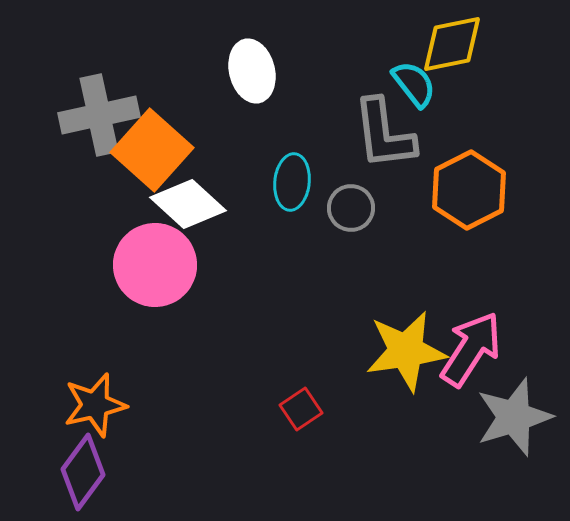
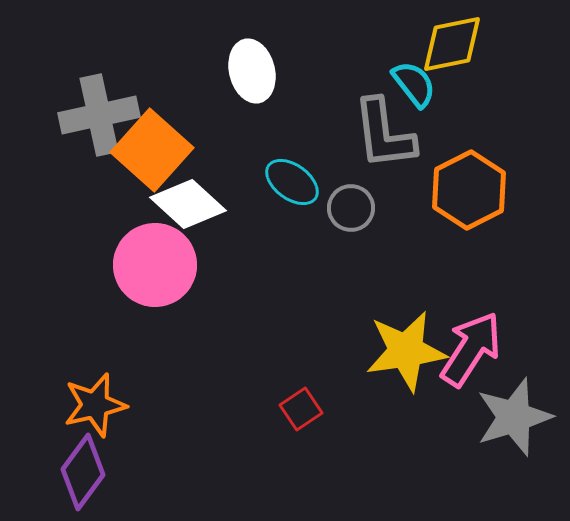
cyan ellipse: rotated 60 degrees counterclockwise
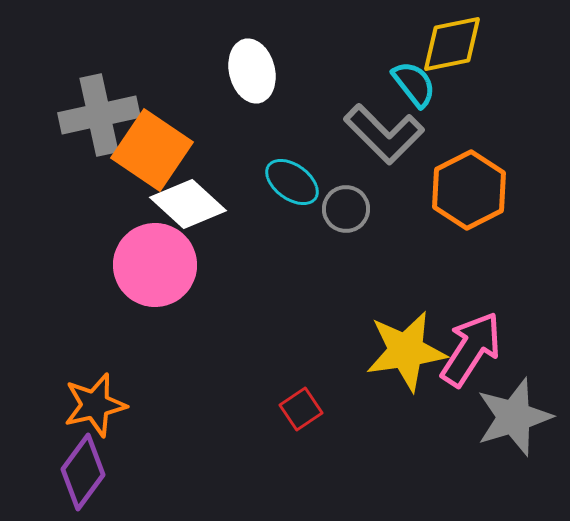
gray L-shape: rotated 38 degrees counterclockwise
orange square: rotated 8 degrees counterclockwise
gray circle: moved 5 px left, 1 px down
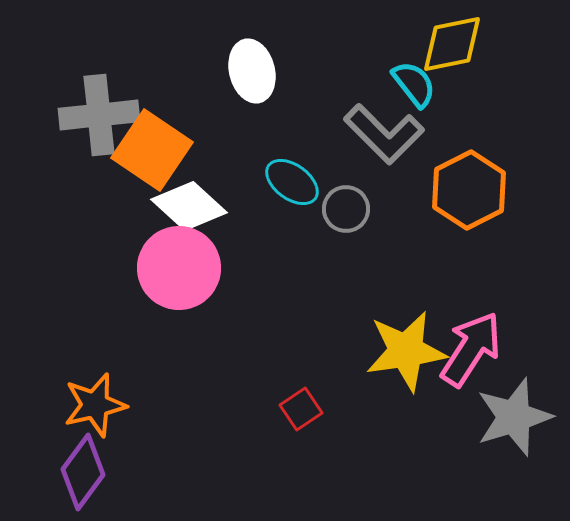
gray cross: rotated 6 degrees clockwise
white diamond: moved 1 px right, 2 px down
pink circle: moved 24 px right, 3 px down
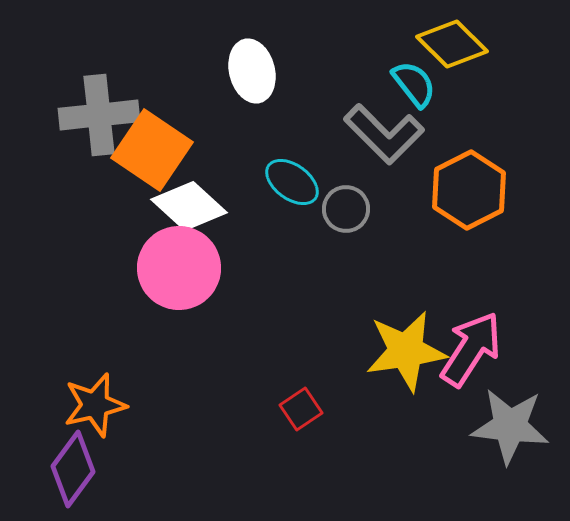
yellow diamond: rotated 56 degrees clockwise
gray star: moved 4 px left, 9 px down; rotated 24 degrees clockwise
purple diamond: moved 10 px left, 3 px up
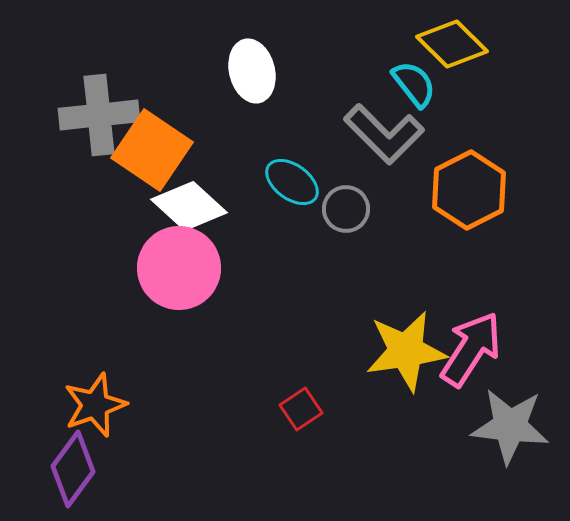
orange star: rotated 6 degrees counterclockwise
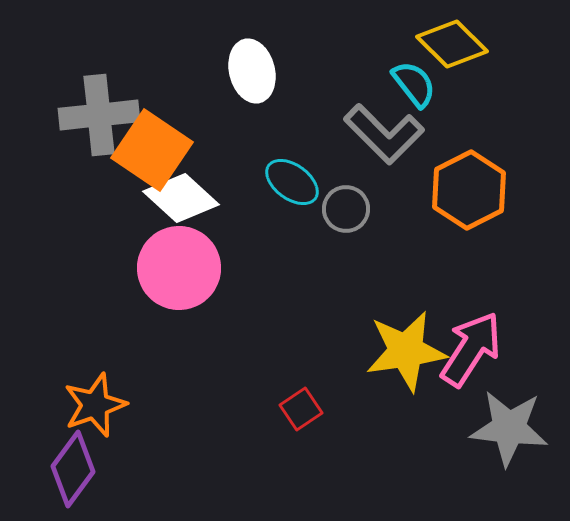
white diamond: moved 8 px left, 8 px up
gray star: moved 1 px left, 2 px down
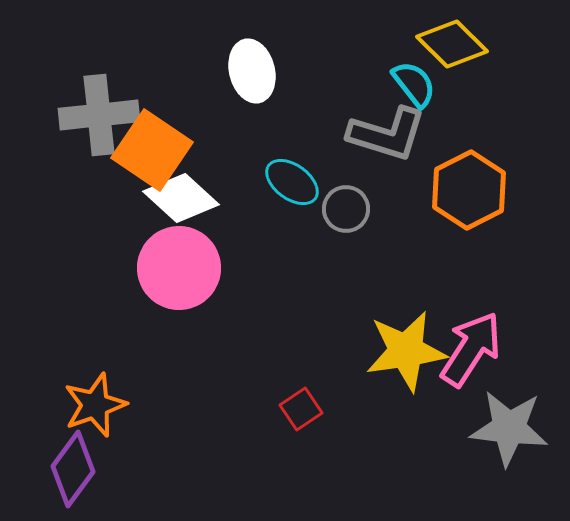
gray L-shape: moved 3 px right; rotated 28 degrees counterclockwise
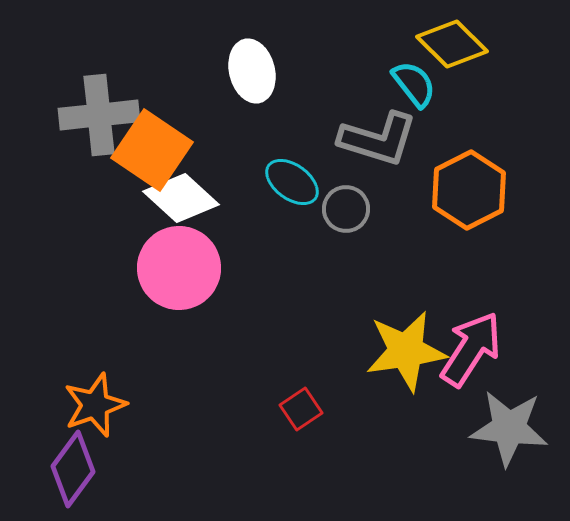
gray L-shape: moved 9 px left, 5 px down
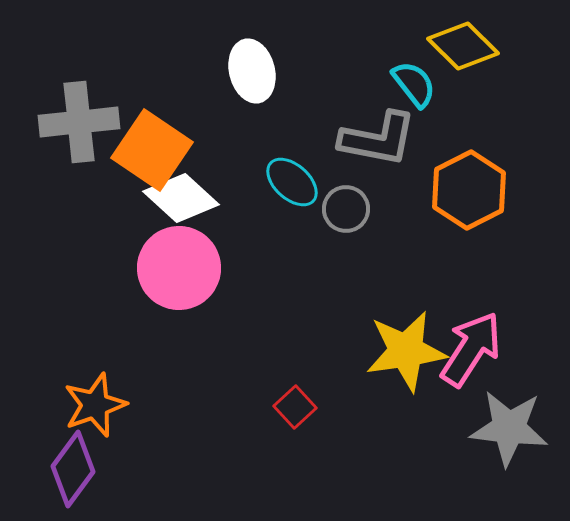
yellow diamond: moved 11 px right, 2 px down
gray cross: moved 20 px left, 7 px down
gray L-shape: rotated 6 degrees counterclockwise
cyan ellipse: rotated 6 degrees clockwise
red square: moved 6 px left, 2 px up; rotated 9 degrees counterclockwise
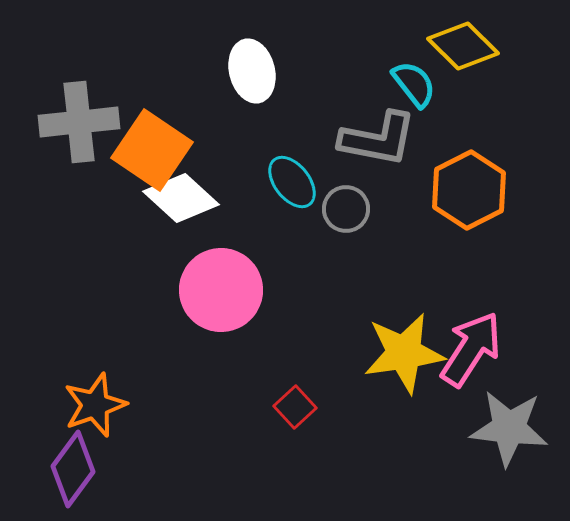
cyan ellipse: rotated 10 degrees clockwise
pink circle: moved 42 px right, 22 px down
yellow star: moved 2 px left, 2 px down
